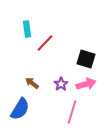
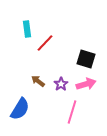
brown arrow: moved 6 px right, 2 px up
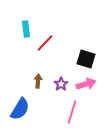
cyan rectangle: moved 1 px left
brown arrow: rotated 56 degrees clockwise
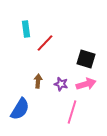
purple star: rotated 24 degrees counterclockwise
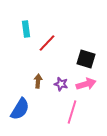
red line: moved 2 px right
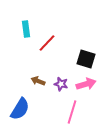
brown arrow: rotated 72 degrees counterclockwise
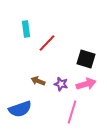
blue semicircle: rotated 40 degrees clockwise
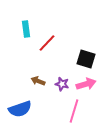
purple star: moved 1 px right
pink line: moved 2 px right, 1 px up
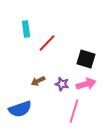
brown arrow: rotated 48 degrees counterclockwise
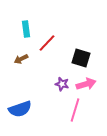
black square: moved 5 px left, 1 px up
brown arrow: moved 17 px left, 22 px up
pink line: moved 1 px right, 1 px up
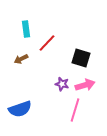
pink arrow: moved 1 px left, 1 px down
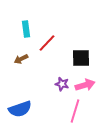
black square: rotated 18 degrees counterclockwise
pink line: moved 1 px down
